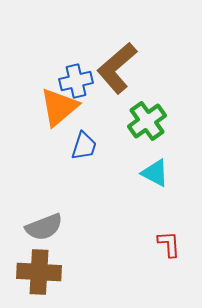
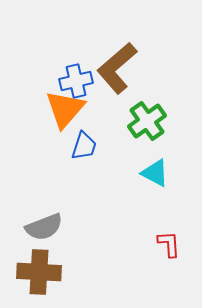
orange triangle: moved 6 px right, 2 px down; rotated 9 degrees counterclockwise
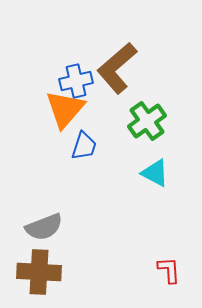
red L-shape: moved 26 px down
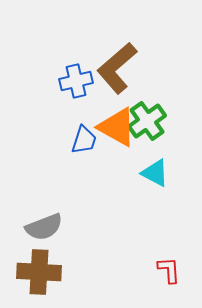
orange triangle: moved 52 px right, 18 px down; rotated 42 degrees counterclockwise
blue trapezoid: moved 6 px up
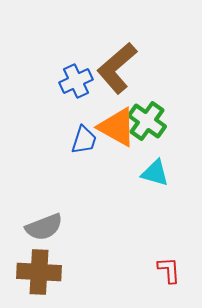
blue cross: rotated 12 degrees counterclockwise
green cross: rotated 18 degrees counterclockwise
cyan triangle: rotated 12 degrees counterclockwise
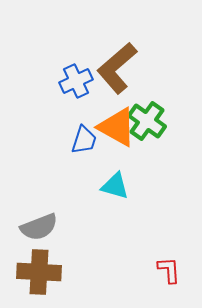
cyan triangle: moved 40 px left, 13 px down
gray semicircle: moved 5 px left
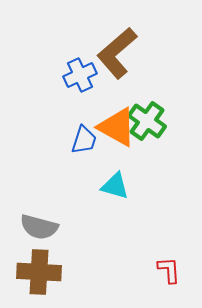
brown L-shape: moved 15 px up
blue cross: moved 4 px right, 6 px up
gray semicircle: rotated 36 degrees clockwise
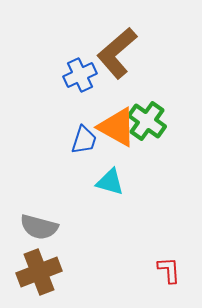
cyan triangle: moved 5 px left, 4 px up
brown cross: rotated 24 degrees counterclockwise
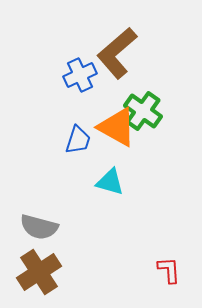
green cross: moved 4 px left, 10 px up
blue trapezoid: moved 6 px left
brown cross: rotated 12 degrees counterclockwise
